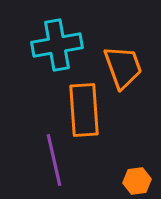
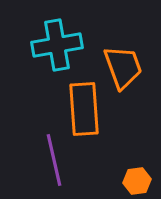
orange rectangle: moved 1 px up
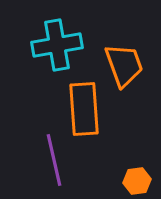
orange trapezoid: moved 1 px right, 2 px up
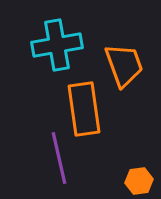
orange rectangle: rotated 4 degrees counterclockwise
purple line: moved 5 px right, 2 px up
orange hexagon: moved 2 px right
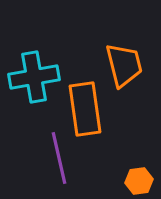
cyan cross: moved 23 px left, 32 px down
orange trapezoid: rotated 6 degrees clockwise
orange rectangle: moved 1 px right
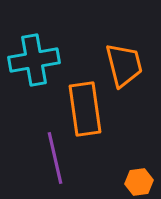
cyan cross: moved 17 px up
purple line: moved 4 px left
orange hexagon: moved 1 px down
